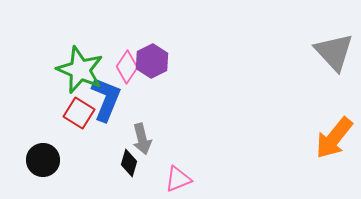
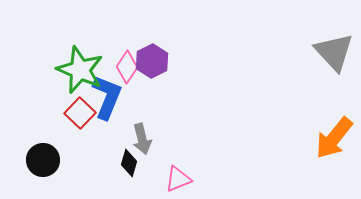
blue L-shape: moved 1 px right, 2 px up
red square: moved 1 px right; rotated 12 degrees clockwise
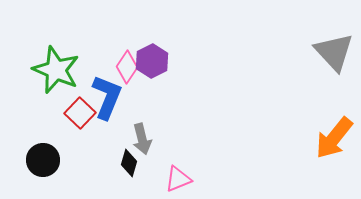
green star: moved 24 px left
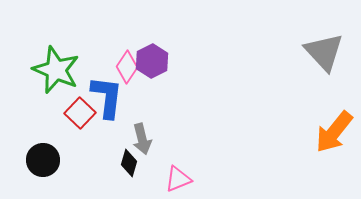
gray triangle: moved 10 px left
blue L-shape: rotated 15 degrees counterclockwise
orange arrow: moved 6 px up
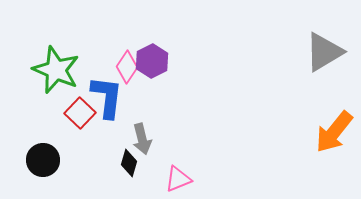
gray triangle: rotated 42 degrees clockwise
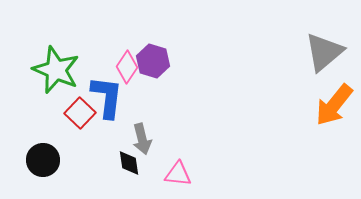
gray triangle: rotated 9 degrees counterclockwise
purple hexagon: moved 1 px right; rotated 16 degrees counterclockwise
orange arrow: moved 27 px up
black diamond: rotated 24 degrees counterclockwise
pink triangle: moved 5 px up; rotated 28 degrees clockwise
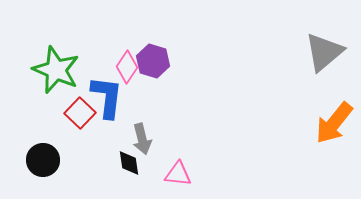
orange arrow: moved 18 px down
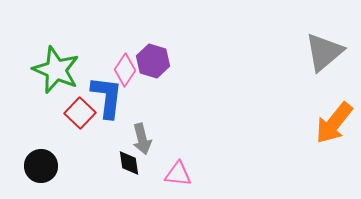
pink diamond: moved 2 px left, 3 px down
black circle: moved 2 px left, 6 px down
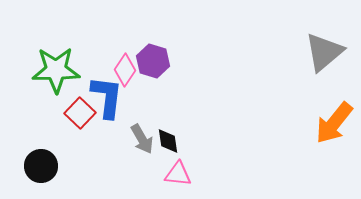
green star: rotated 24 degrees counterclockwise
gray arrow: rotated 16 degrees counterclockwise
black diamond: moved 39 px right, 22 px up
